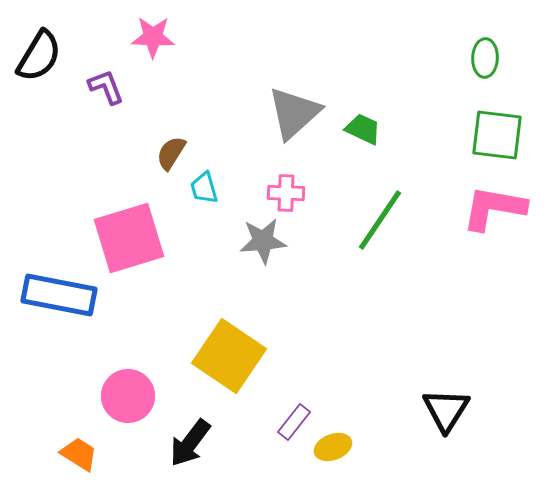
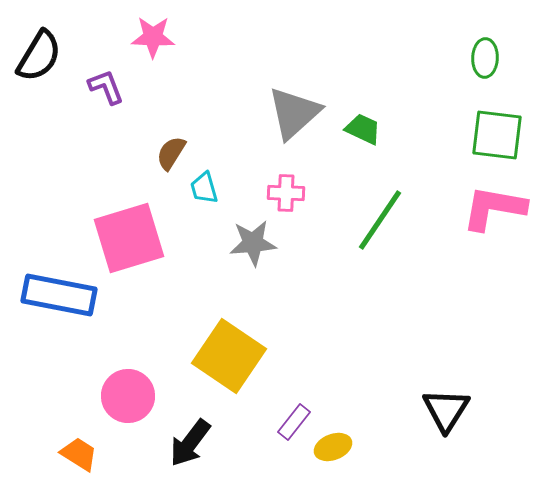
gray star: moved 10 px left, 2 px down
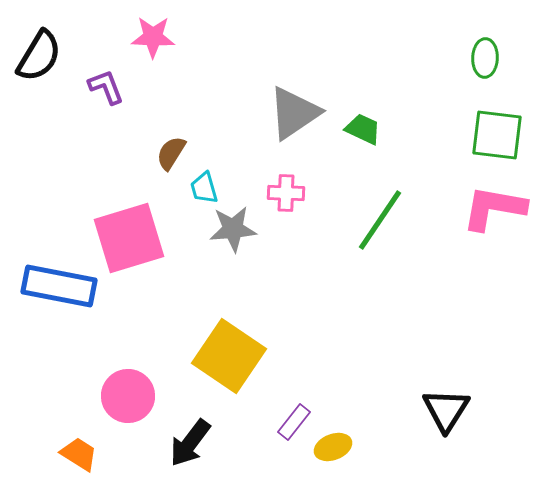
gray triangle: rotated 8 degrees clockwise
gray star: moved 20 px left, 14 px up
blue rectangle: moved 9 px up
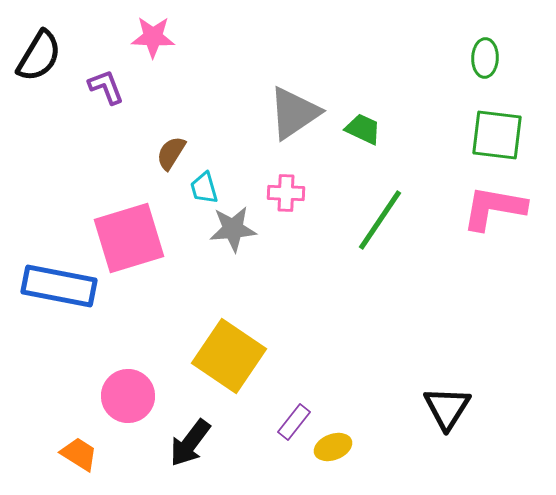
black triangle: moved 1 px right, 2 px up
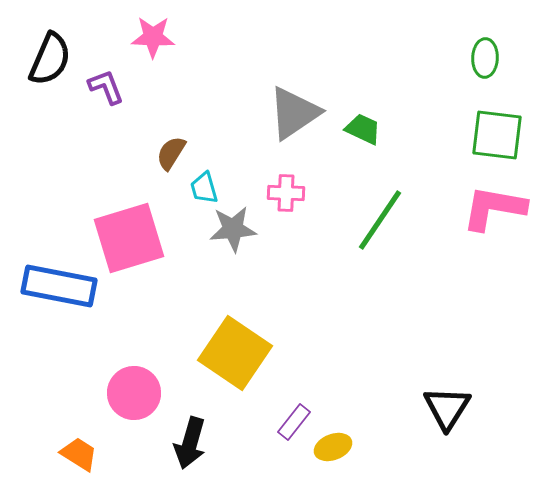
black semicircle: moved 11 px right, 3 px down; rotated 8 degrees counterclockwise
yellow square: moved 6 px right, 3 px up
pink circle: moved 6 px right, 3 px up
black arrow: rotated 21 degrees counterclockwise
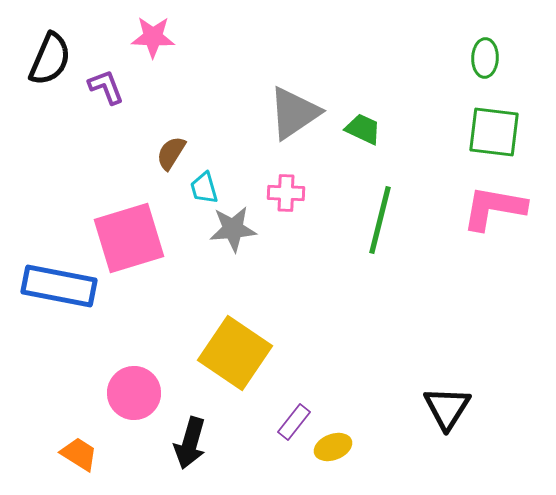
green square: moved 3 px left, 3 px up
green line: rotated 20 degrees counterclockwise
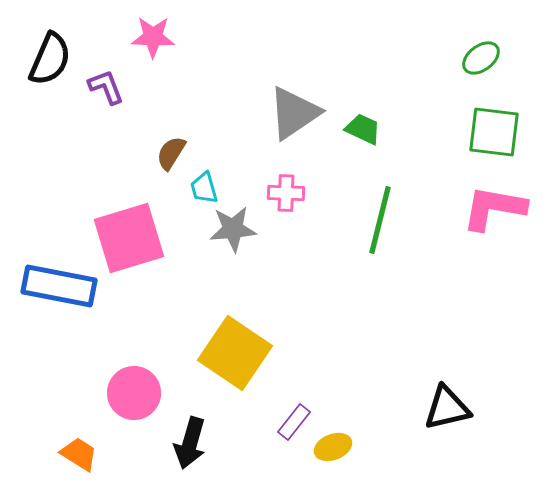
green ellipse: moved 4 px left; rotated 51 degrees clockwise
black triangle: rotated 45 degrees clockwise
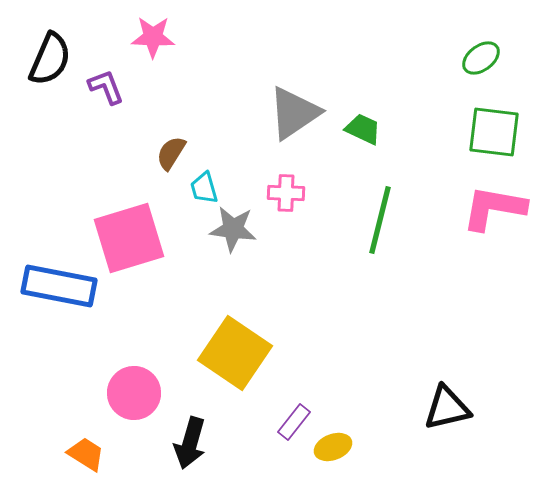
gray star: rotated 12 degrees clockwise
orange trapezoid: moved 7 px right
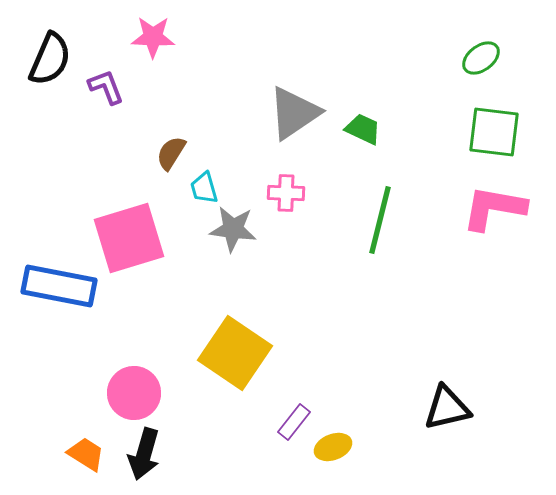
black arrow: moved 46 px left, 11 px down
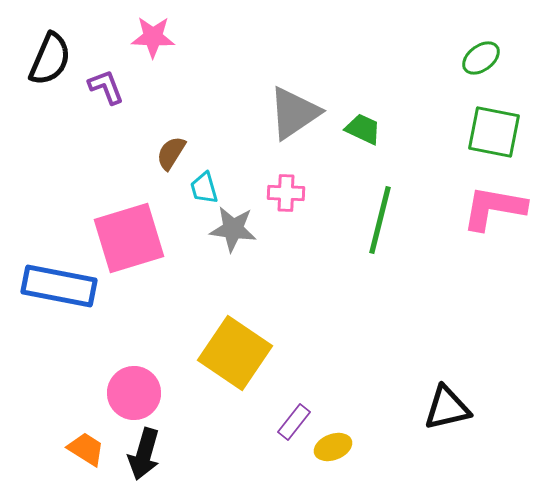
green square: rotated 4 degrees clockwise
orange trapezoid: moved 5 px up
